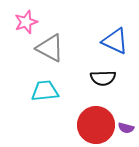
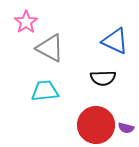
pink star: rotated 15 degrees counterclockwise
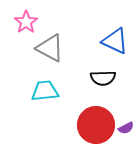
purple semicircle: rotated 42 degrees counterclockwise
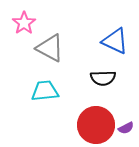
pink star: moved 2 px left, 1 px down
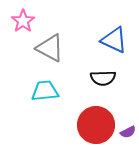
pink star: moved 1 px left, 2 px up
blue triangle: moved 1 px left, 1 px up
purple semicircle: moved 2 px right, 4 px down
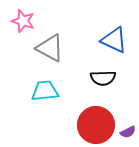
pink star: rotated 20 degrees counterclockwise
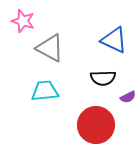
purple semicircle: moved 35 px up
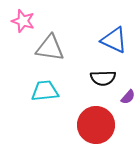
gray triangle: rotated 20 degrees counterclockwise
purple semicircle: rotated 21 degrees counterclockwise
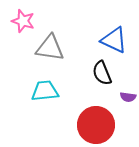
black semicircle: moved 1 px left, 5 px up; rotated 70 degrees clockwise
purple semicircle: rotated 56 degrees clockwise
